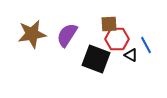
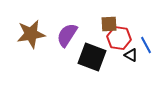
brown star: moved 1 px left
red hexagon: moved 2 px right, 1 px up; rotated 10 degrees clockwise
black square: moved 4 px left, 2 px up
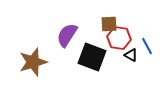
brown star: moved 2 px right, 28 px down; rotated 8 degrees counterclockwise
blue line: moved 1 px right, 1 px down
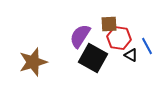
purple semicircle: moved 13 px right, 1 px down
black square: moved 1 px right, 1 px down; rotated 8 degrees clockwise
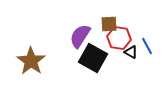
black triangle: moved 3 px up
brown star: moved 2 px left, 1 px up; rotated 20 degrees counterclockwise
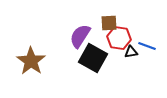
brown square: moved 1 px up
blue line: rotated 42 degrees counterclockwise
black triangle: rotated 40 degrees counterclockwise
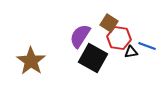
brown square: rotated 36 degrees clockwise
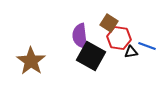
purple semicircle: rotated 40 degrees counterclockwise
black square: moved 2 px left, 2 px up
